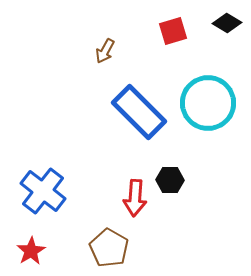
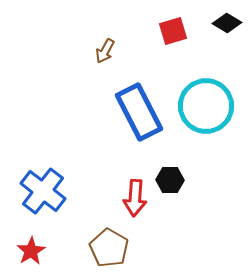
cyan circle: moved 2 px left, 3 px down
blue rectangle: rotated 18 degrees clockwise
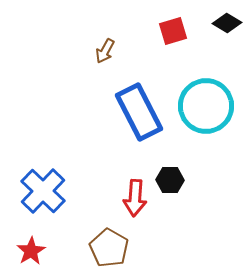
blue cross: rotated 6 degrees clockwise
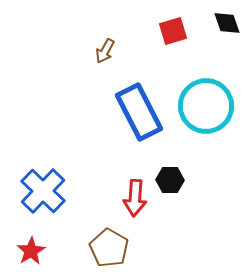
black diamond: rotated 40 degrees clockwise
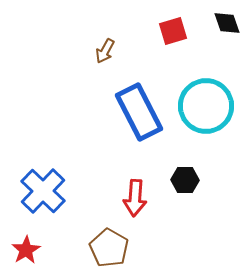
black hexagon: moved 15 px right
red star: moved 5 px left, 1 px up
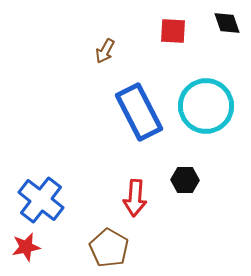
red square: rotated 20 degrees clockwise
blue cross: moved 2 px left, 9 px down; rotated 6 degrees counterclockwise
red star: moved 3 px up; rotated 20 degrees clockwise
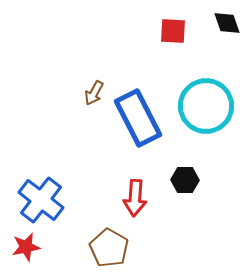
brown arrow: moved 11 px left, 42 px down
blue rectangle: moved 1 px left, 6 px down
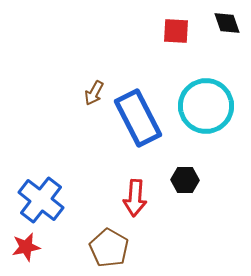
red square: moved 3 px right
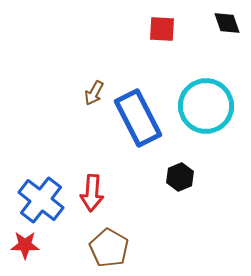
red square: moved 14 px left, 2 px up
black hexagon: moved 5 px left, 3 px up; rotated 24 degrees counterclockwise
red arrow: moved 43 px left, 5 px up
red star: moved 1 px left, 2 px up; rotated 12 degrees clockwise
